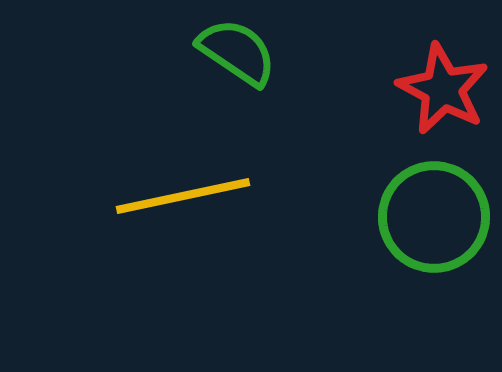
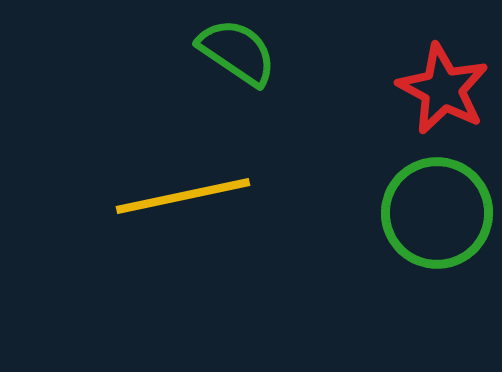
green circle: moved 3 px right, 4 px up
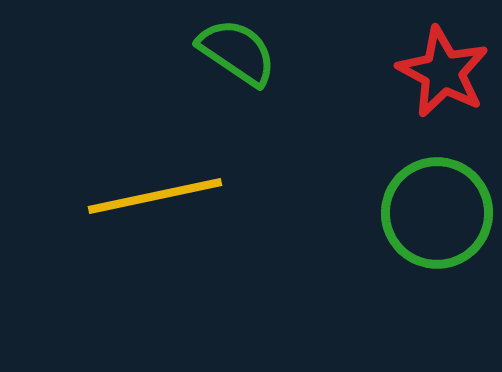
red star: moved 17 px up
yellow line: moved 28 px left
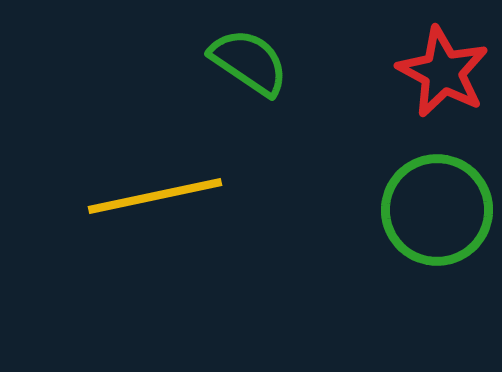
green semicircle: moved 12 px right, 10 px down
green circle: moved 3 px up
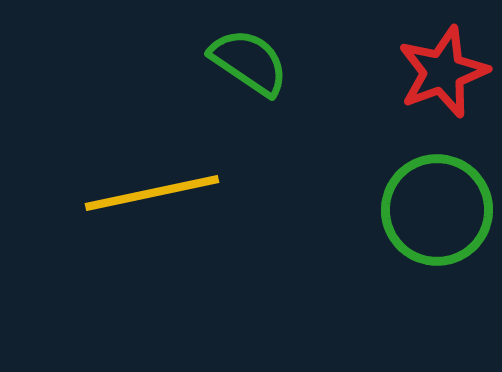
red star: rotated 24 degrees clockwise
yellow line: moved 3 px left, 3 px up
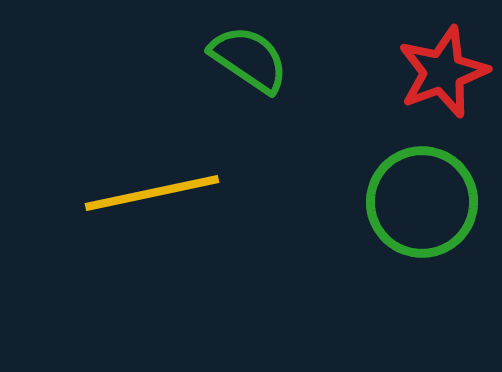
green semicircle: moved 3 px up
green circle: moved 15 px left, 8 px up
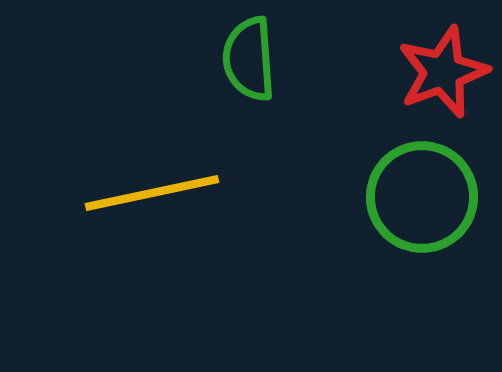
green semicircle: rotated 128 degrees counterclockwise
green circle: moved 5 px up
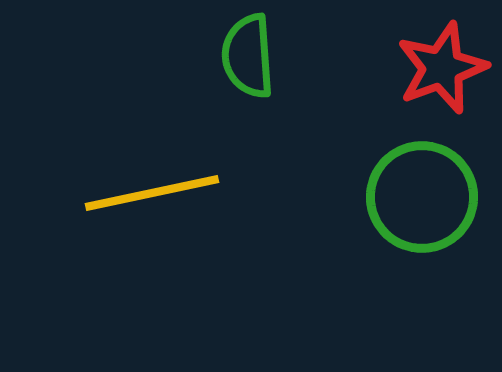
green semicircle: moved 1 px left, 3 px up
red star: moved 1 px left, 4 px up
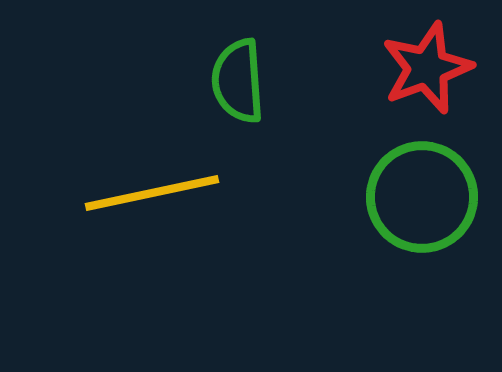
green semicircle: moved 10 px left, 25 px down
red star: moved 15 px left
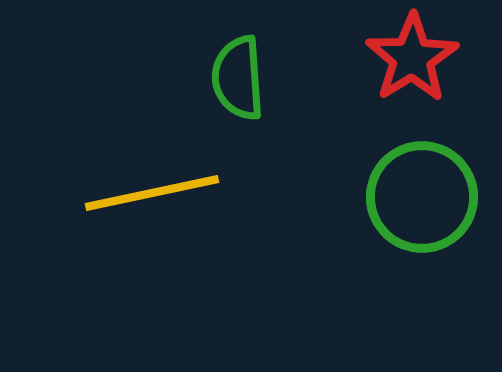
red star: moved 15 px left, 10 px up; rotated 12 degrees counterclockwise
green semicircle: moved 3 px up
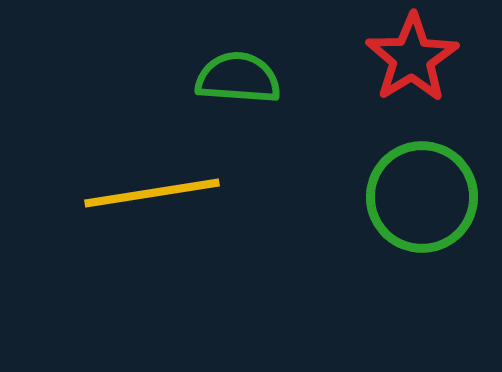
green semicircle: rotated 98 degrees clockwise
yellow line: rotated 3 degrees clockwise
